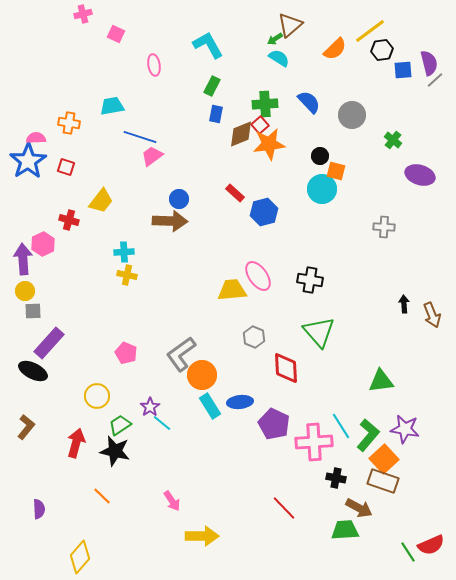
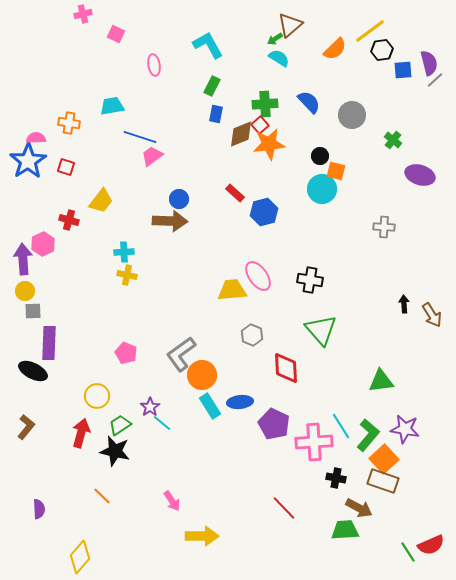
brown arrow at (432, 315): rotated 10 degrees counterclockwise
green triangle at (319, 332): moved 2 px right, 2 px up
gray hexagon at (254, 337): moved 2 px left, 2 px up
purple rectangle at (49, 343): rotated 40 degrees counterclockwise
red arrow at (76, 443): moved 5 px right, 10 px up
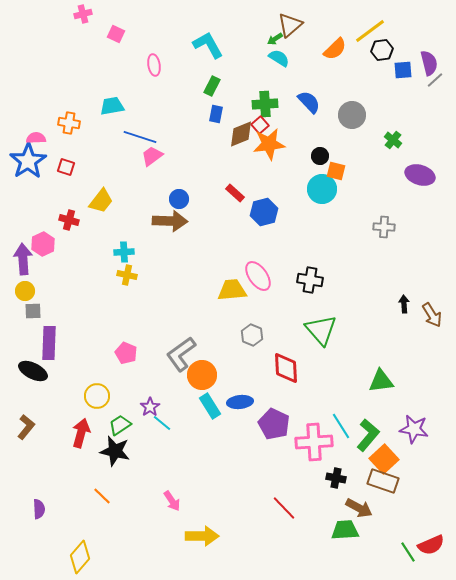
purple star at (405, 429): moved 9 px right
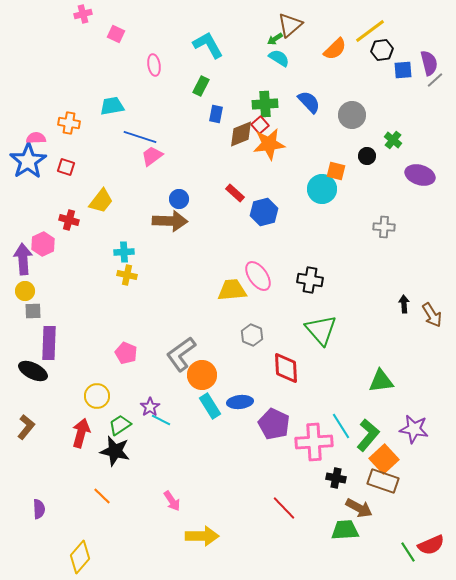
green rectangle at (212, 86): moved 11 px left
black circle at (320, 156): moved 47 px right
cyan line at (162, 423): moved 1 px left, 3 px up; rotated 12 degrees counterclockwise
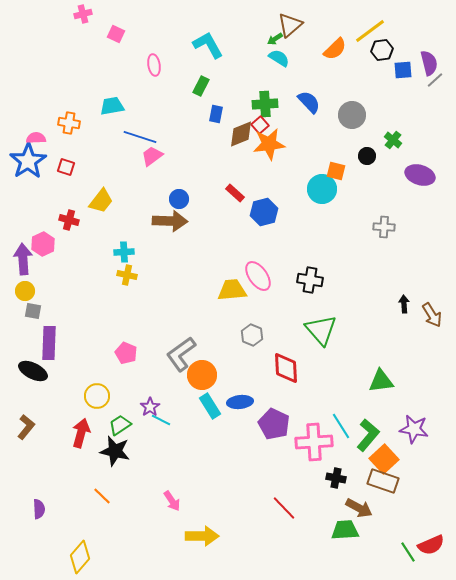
gray square at (33, 311): rotated 12 degrees clockwise
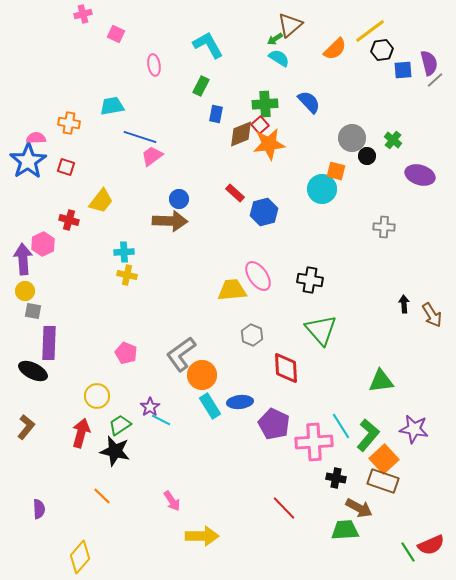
gray circle at (352, 115): moved 23 px down
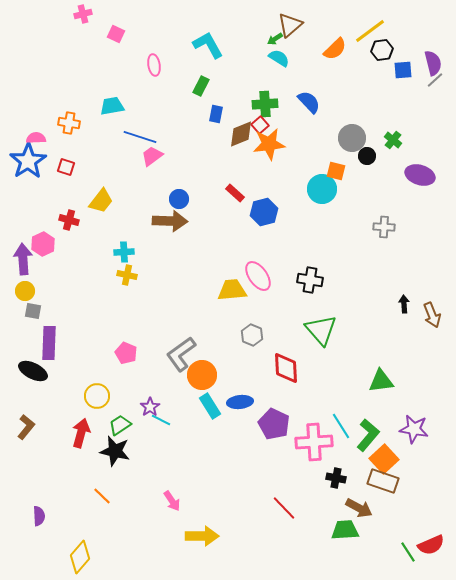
purple semicircle at (429, 63): moved 4 px right
brown arrow at (432, 315): rotated 10 degrees clockwise
purple semicircle at (39, 509): moved 7 px down
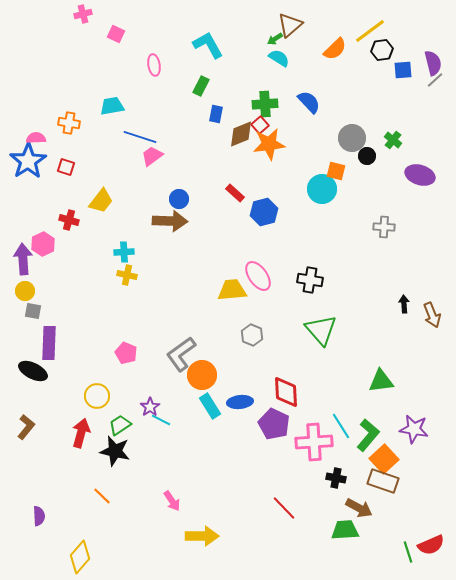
red diamond at (286, 368): moved 24 px down
green line at (408, 552): rotated 15 degrees clockwise
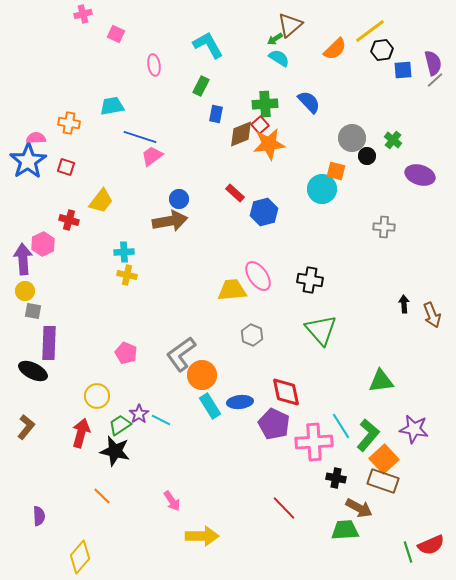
brown arrow at (170, 221): rotated 12 degrees counterclockwise
red diamond at (286, 392): rotated 8 degrees counterclockwise
purple star at (150, 407): moved 11 px left, 7 px down
